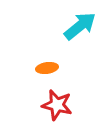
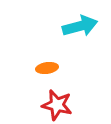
cyan arrow: rotated 24 degrees clockwise
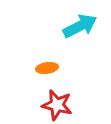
cyan arrow: rotated 12 degrees counterclockwise
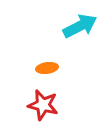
red star: moved 14 px left
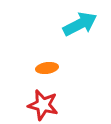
cyan arrow: moved 2 px up
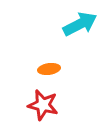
orange ellipse: moved 2 px right, 1 px down
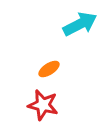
orange ellipse: rotated 25 degrees counterclockwise
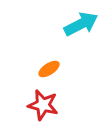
cyan arrow: moved 1 px right
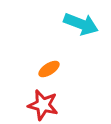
cyan arrow: rotated 48 degrees clockwise
